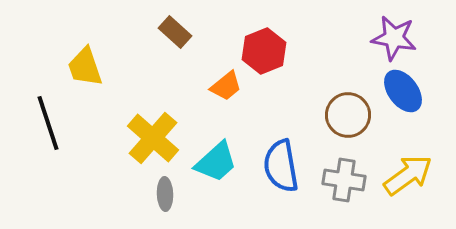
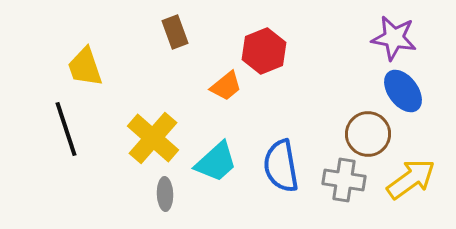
brown rectangle: rotated 28 degrees clockwise
brown circle: moved 20 px right, 19 px down
black line: moved 18 px right, 6 px down
yellow arrow: moved 3 px right, 4 px down
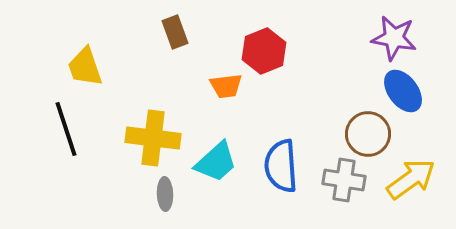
orange trapezoid: rotated 32 degrees clockwise
yellow cross: rotated 34 degrees counterclockwise
blue semicircle: rotated 6 degrees clockwise
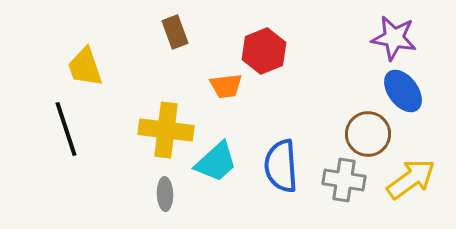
yellow cross: moved 13 px right, 8 px up
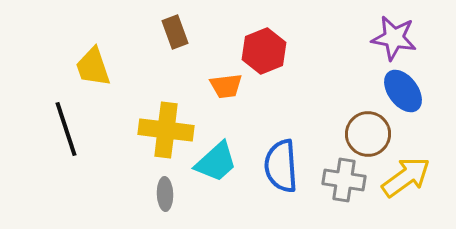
yellow trapezoid: moved 8 px right
yellow arrow: moved 5 px left, 2 px up
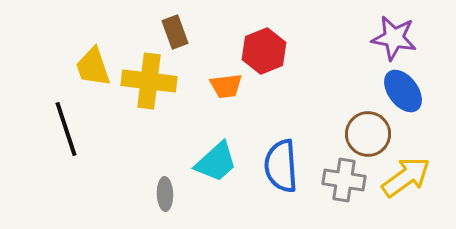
yellow cross: moved 17 px left, 49 px up
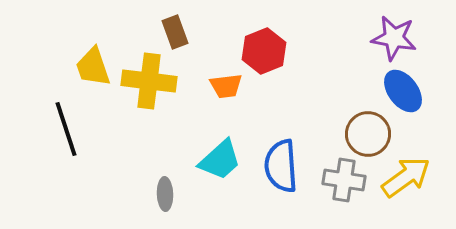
cyan trapezoid: moved 4 px right, 2 px up
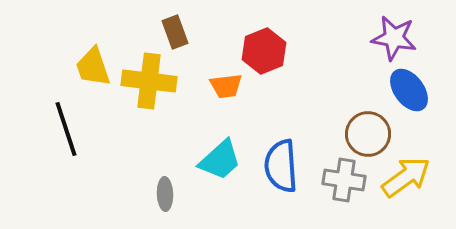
blue ellipse: moved 6 px right, 1 px up
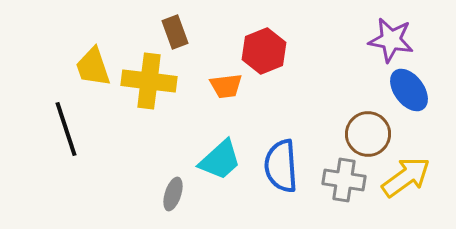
purple star: moved 3 px left, 2 px down
gray ellipse: moved 8 px right; rotated 20 degrees clockwise
